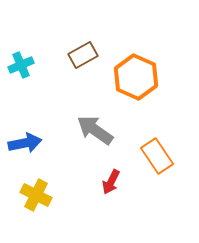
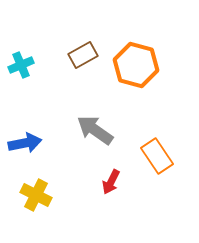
orange hexagon: moved 12 px up; rotated 9 degrees counterclockwise
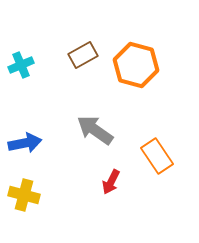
yellow cross: moved 12 px left; rotated 12 degrees counterclockwise
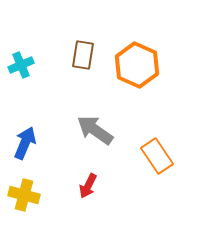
brown rectangle: rotated 52 degrees counterclockwise
orange hexagon: moved 1 px right; rotated 9 degrees clockwise
blue arrow: rotated 56 degrees counterclockwise
red arrow: moved 23 px left, 4 px down
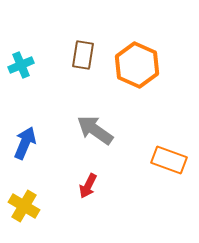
orange rectangle: moved 12 px right, 4 px down; rotated 36 degrees counterclockwise
yellow cross: moved 11 px down; rotated 16 degrees clockwise
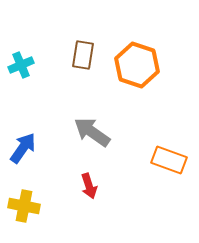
orange hexagon: rotated 6 degrees counterclockwise
gray arrow: moved 3 px left, 2 px down
blue arrow: moved 2 px left, 5 px down; rotated 12 degrees clockwise
red arrow: moved 1 px right; rotated 45 degrees counterclockwise
yellow cross: rotated 20 degrees counterclockwise
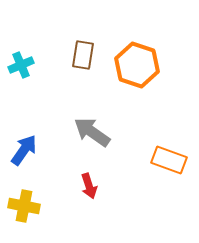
blue arrow: moved 1 px right, 2 px down
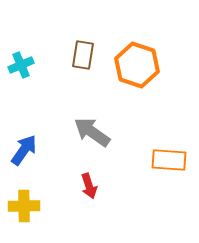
orange rectangle: rotated 16 degrees counterclockwise
yellow cross: rotated 12 degrees counterclockwise
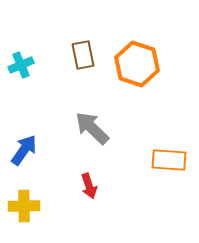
brown rectangle: rotated 20 degrees counterclockwise
orange hexagon: moved 1 px up
gray arrow: moved 4 px up; rotated 9 degrees clockwise
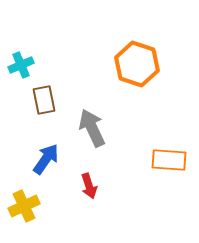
brown rectangle: moved 39 px left, 45 px down
gray arrow: rotated 21 degrees clockwise
blue arrow: moved 22 px right, 9 px down
yellow cross: rotated 24 degrees counterclockwise
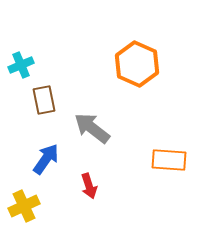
orange hexagon: rotated 6 degrees clockwise
gray arrow: rotated 27 degrees counterclockwise
